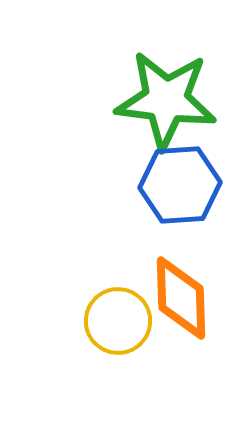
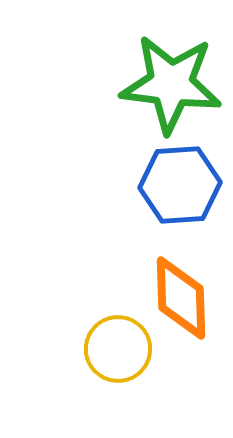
green star: moved 5 px right, 16 px up
yellow circle: moved 28 px down
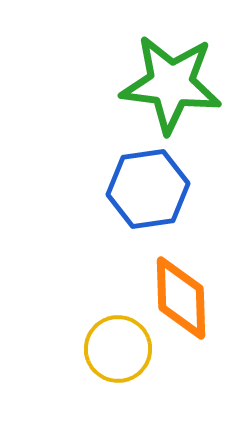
blue hexagon: moved 32 px left, 4 px down; rotated 4 degrees counterclockwise
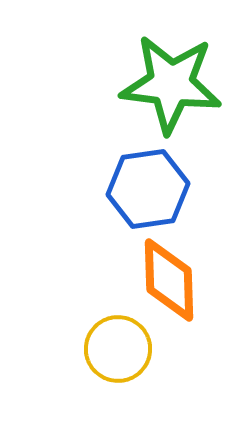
orange diamond: moved 12 px left, 18 px up
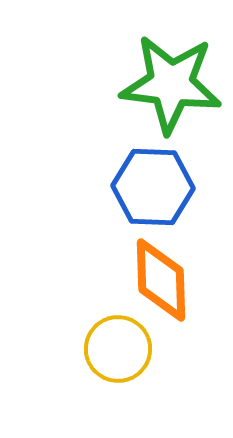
blue hexagon: moved 5 px right, 2 px up; rotated 10 degrees clockwise
orange diamond: moved 8 px left
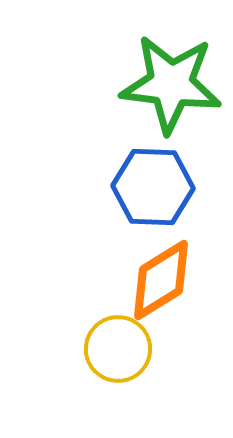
orange diamond: rotated 60 degrees clockwise
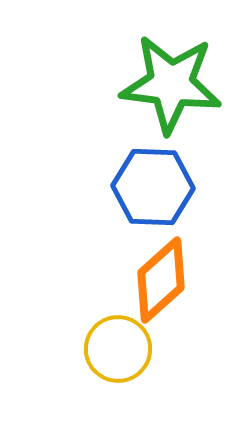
orange diamond: rotated 10 degrees counterclockwise
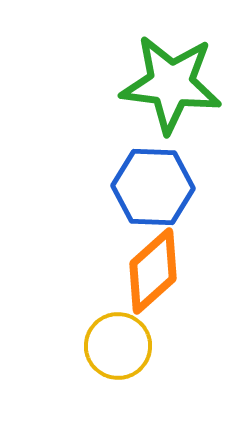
orange diamond: moved 8 px left, 9 px up
yellow circle: moved 3 px up
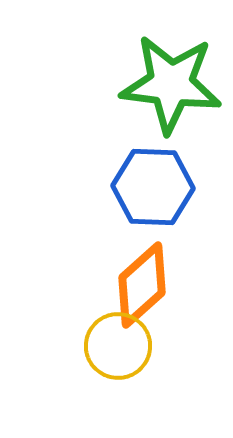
orange diamond: moved 11 px left, 14 px down
